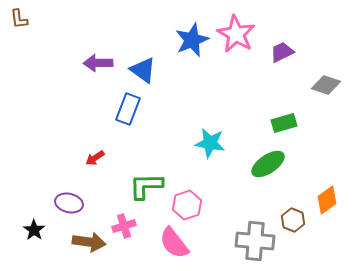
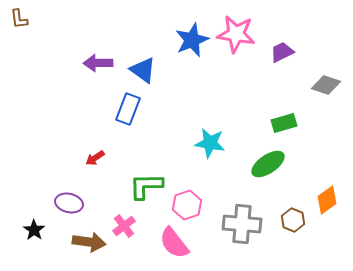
pink star: rotated 21 degrees counterclockwise
pink cross: rotated 20 degrees counterclockwise
gray cross: moved 13 px left, 17 px up
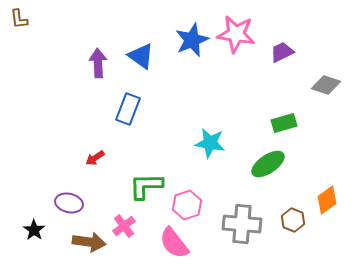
purple arrow: rotated 88 degrees clockwise
blue triangle: moved 2 px left, 14 px up
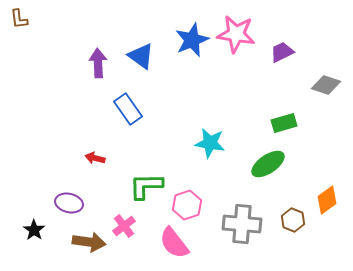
blue rectangle: rotated 56 degrees counterclockwise
red arrow: rotated 48 degrees clockwise
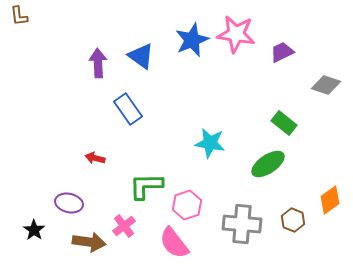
brown L-shape: moved 3 px up
green rectangle: rotated 55 degrees clockwise
orange diamond: moved 3 px right
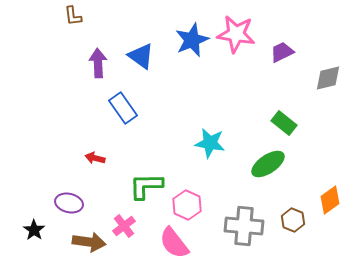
brown L-shape: moved 54 px right
gray diamond: moved 2 px right, 7 px up; rotated 32 degrees counterclockwise
blue rectangle: moved 5 px left, 1 px up
pink hexagon: rotated 16 degrees counterclockwise
gray cross: moved 2 px right, 2 px down
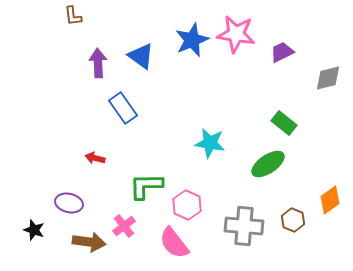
black star: rotated 15 degrees counterclockwise
